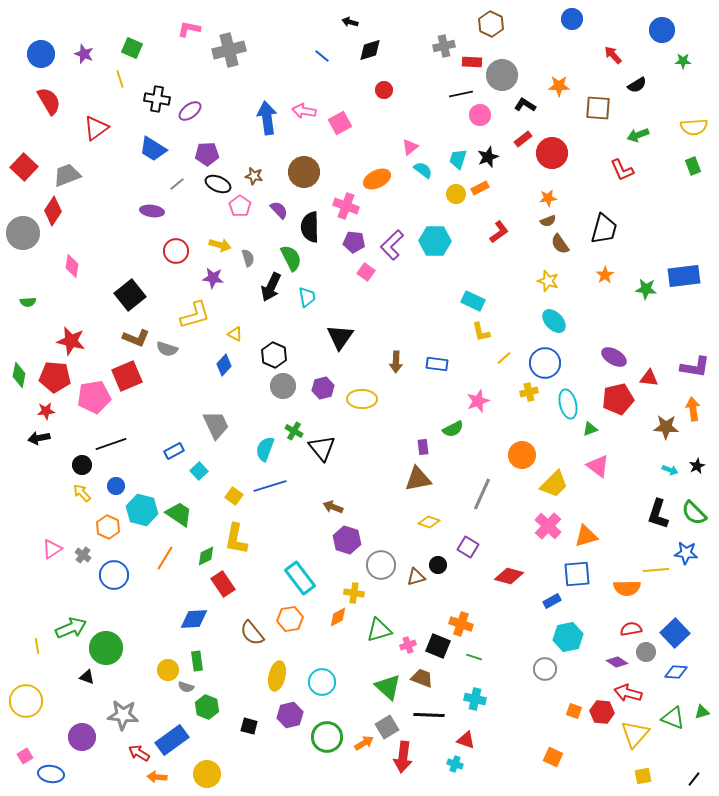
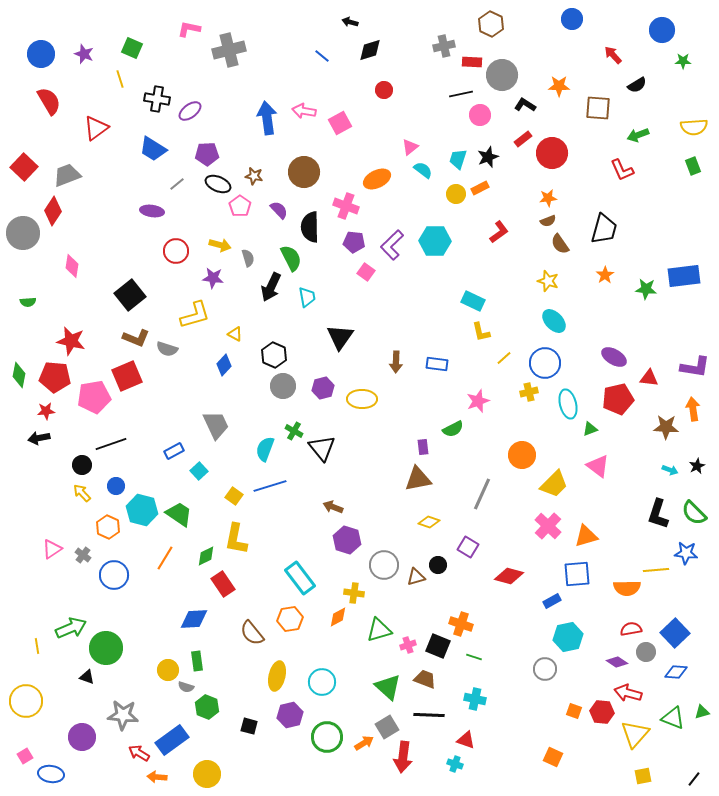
gray circle at (381, 565): moved 3 px right
brown trapezoid at (422, 678): moved 3 px right, 1 px down
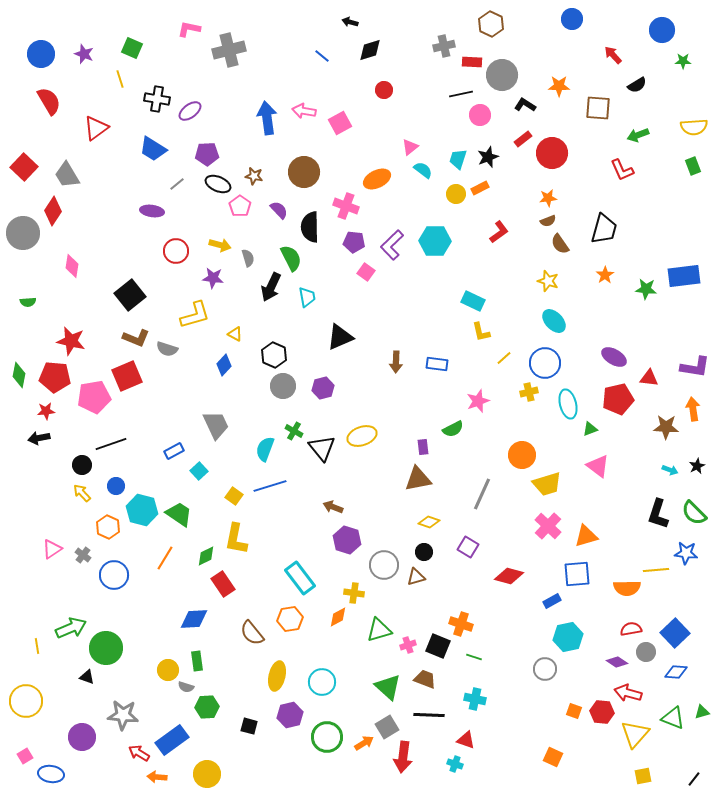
gray trapezoid at (67, 175): rotated 100 degrees counterclockwise
black triangle at (340, 337): rotated 32 degrees clockwise
yellow ellipse at (362, 399): moved 37 px down; rotated 20 degrees counterclockwise
yellow trapezoid at (554, 484): moved 7 px left; rotated 28 degrees clockwise
black circle at (438, 565): moved 14 px left, 13 px up
green hexagon at (207, 707): rotated 25 degrees counterclockwise
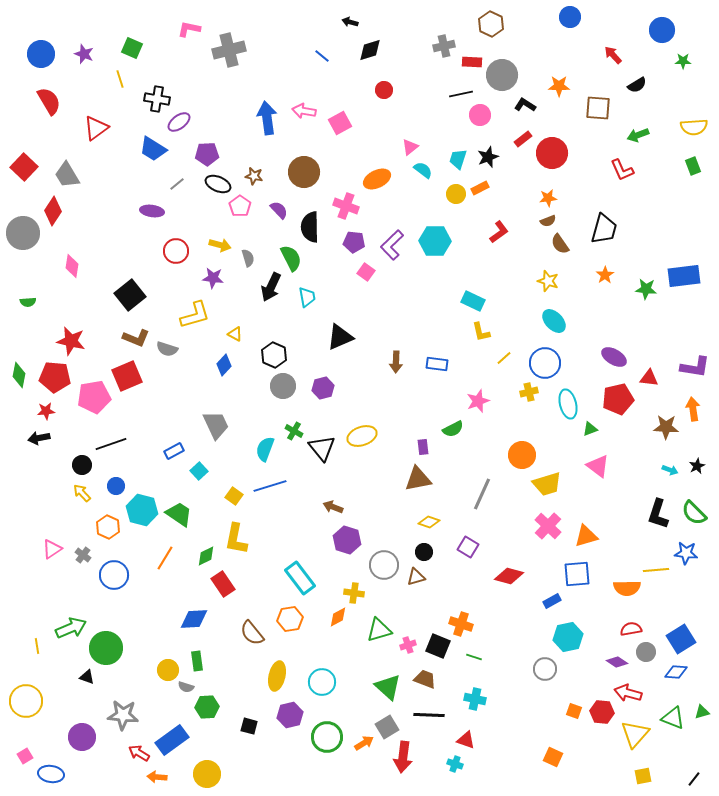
blue circle at (572, 19): moved 2 px left, 2 px up
purple ellipse at (190, 111): moved 11 px left, 11 px down
blue square at (675, 633): moved 6 px right, 6 px down; rotated 12 degrees clockwise
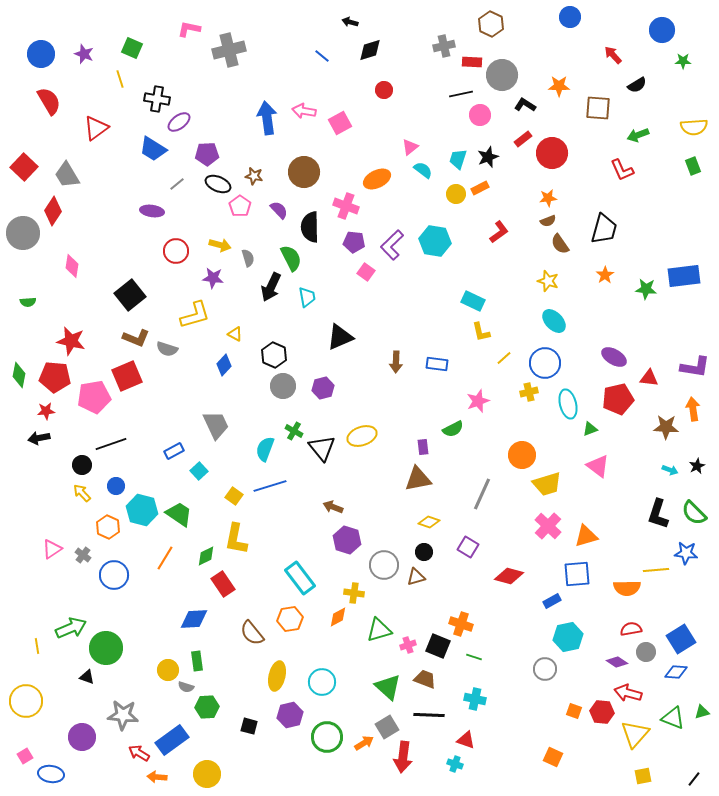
cyan hexagon at (435, 241): rotated 8 degrees clockwise
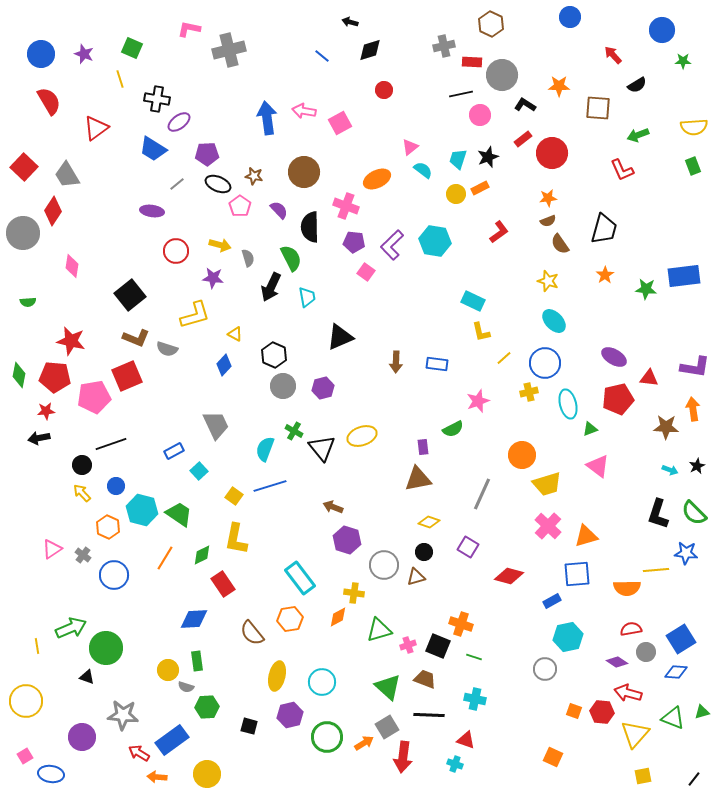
green diamond at (206, 556): moved 4 px left, 1 px up
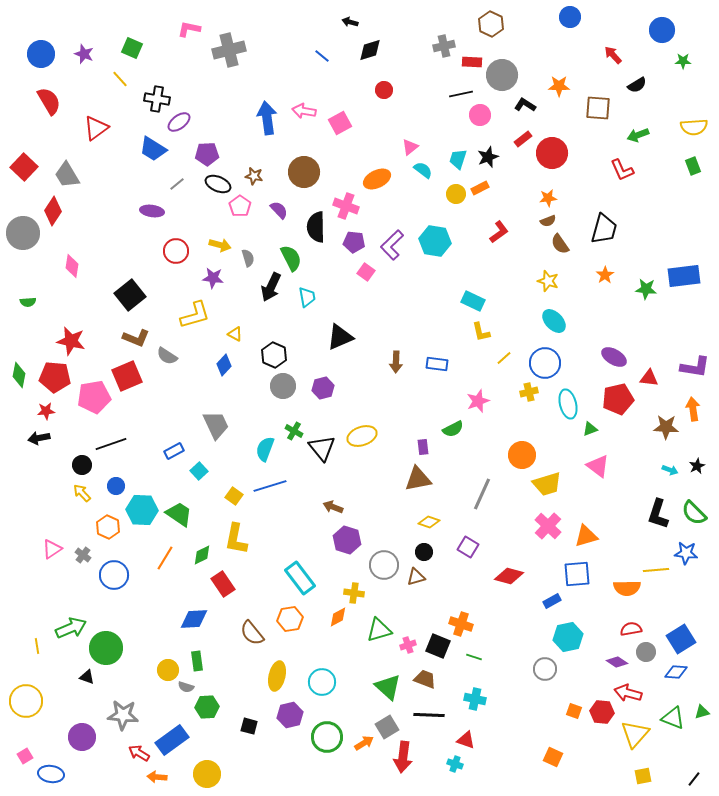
yellow line at (120, 79): rotated 24 degrees counterclockwise
black semicircle at (310, 227): moved 6 px right
gray semicircle at (167, 349): moved 7 px down; rotated 15 degrees clockwise
cyan hexagon at (142, 510): rotated 12 degrees counterclockwise
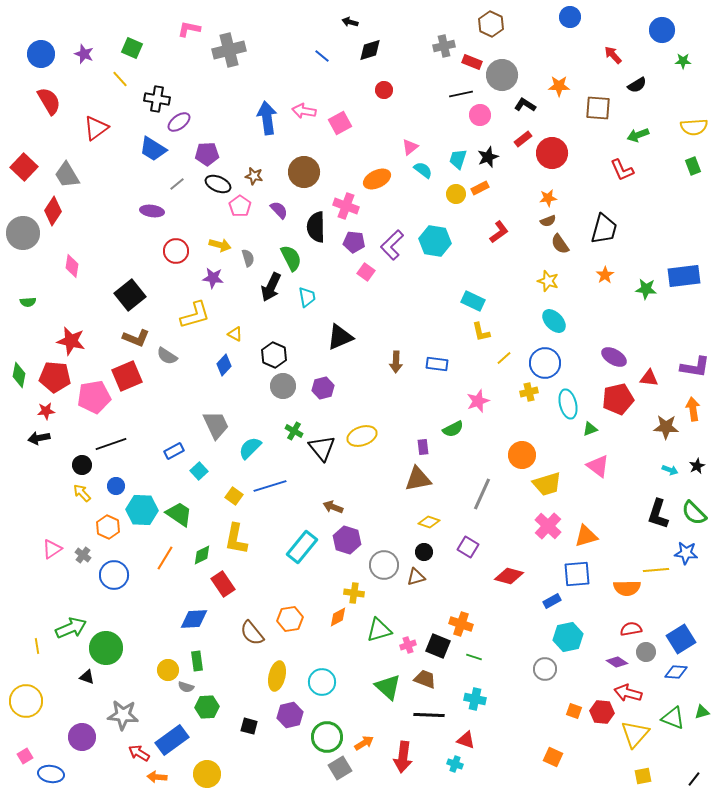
red rectangle at (472, 62): rotated 18 degrees clockwise
cyan semicircle at (265, 449): moved 15 px left, 1 px up; rotated 25 degrees clockwise
cyan rectangle at (300, 578): moved 2 px right, 31 px up; rotated 76 degrees clockwise
gray square at (387, 727): moved 47 px left, 41 px down
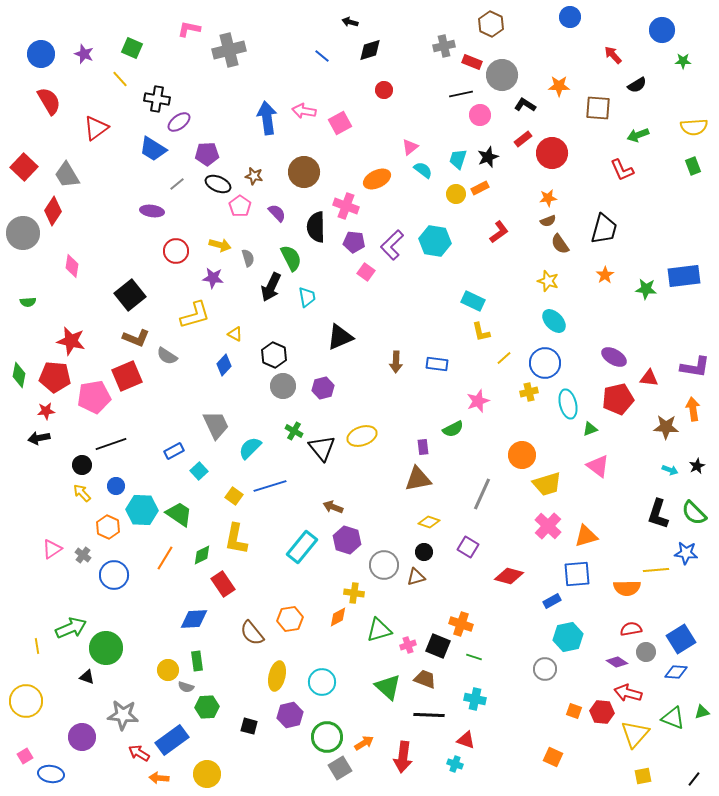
purple semicircle at (279, 210): moved 2 px left, 3 px down
orange arrow at (157, 777): moved 2 px right, 1 px down
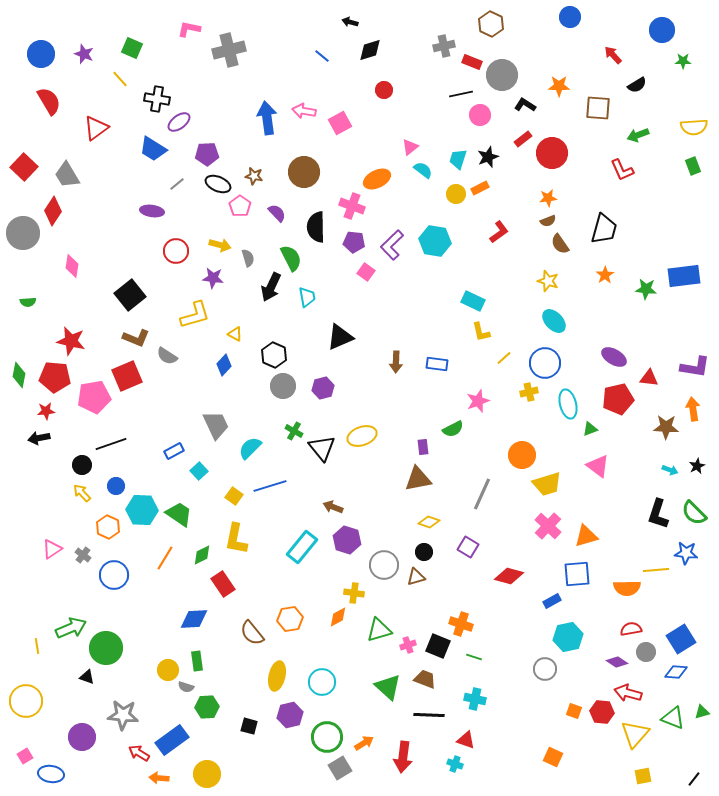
pink cross at (346, 206): moved 6 px right
